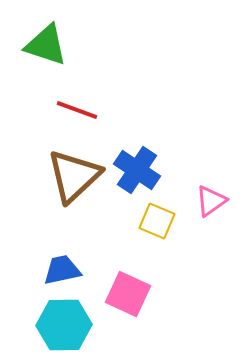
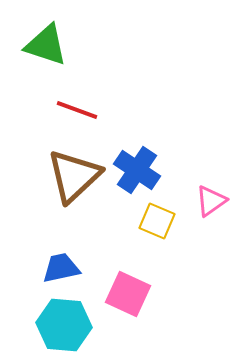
blue trapezoid: moved 1 px left, 2 px up
cyan hexagon: rotated 6 degrees clockwise
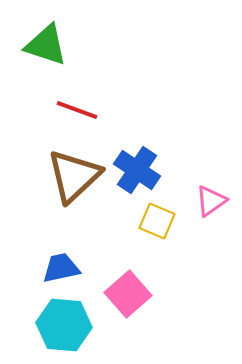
pink square: rotated 24 degrees clockwise
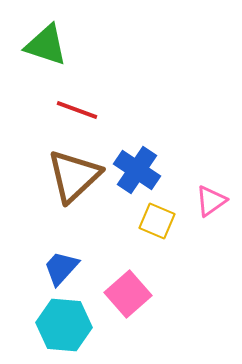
blue trapezoid: rotated 36 degrees counterclockwise
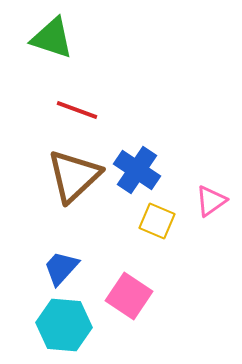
green triangle: moved 6 px right, 7 px up
pink square: moved 1 px right, 2 px down; rotated 15 degrees counterclockwise
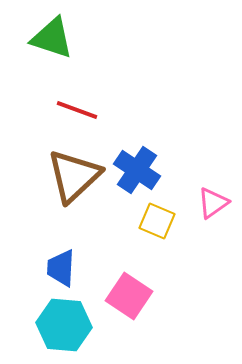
pink triangle: moved 2 px right, 2 px down
blue trapezoid: rotated 39 degrees counterclockwise
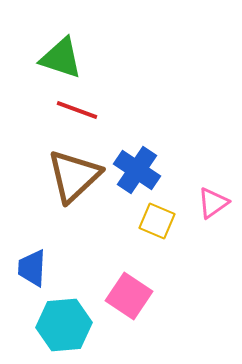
green triangle: moved 9 px right, 20 px down
blue trapezoid: moved 29 px left
cyan hexagon: rotated 10 degrees counterclockwise
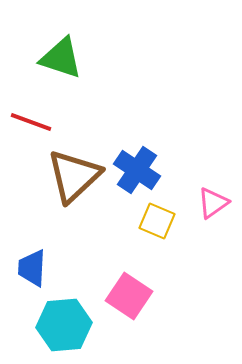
red line: moved 46 px left, 12 px down
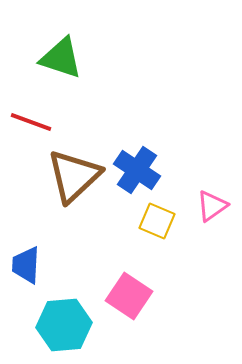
pink triangle: moved 1 px left, 3 px down
blue trapezoid: moved 6 px left, 3 px up
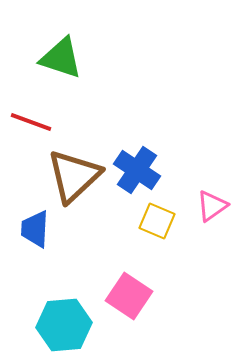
blue trapezoid: moved 9 px right, 36 px up
